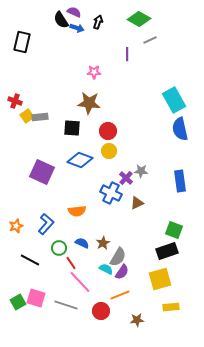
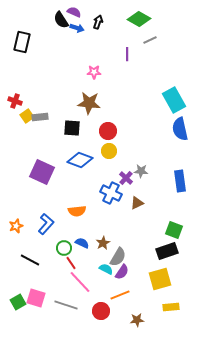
green circle at (59, 248): moved 5 px right
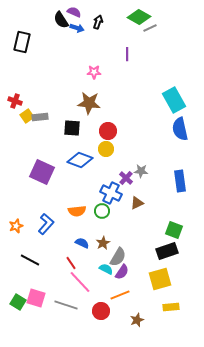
green diamond at (139, 19): moved 2 px up
gray line at (150, 40): moved 12 px up
yellow circle at (109, 151): moved 3 px left, 2 px up
green circle at (64, 248): moved 38 px right, 37 px up
green square at (18, 302): rotated 28 degrees counterclockwise
brown star at (137, 320): rotated 16 degrees counterclockwise
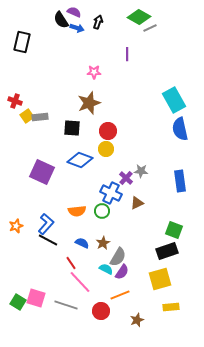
brown star at (89, 103): rotated 25 degrees counterclockwise
black line at (30, 260): moved 18 px right, 20 px up
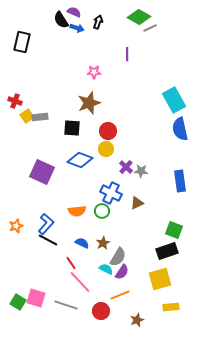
purple cross at (126, 178): moved 11 px up
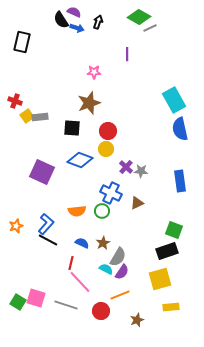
red line at (71, 263): rotated 48 degrees clockwise
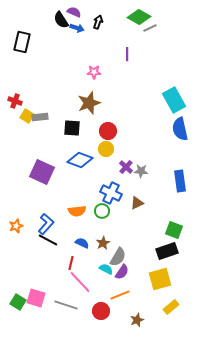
yellow square at (27, 116): rotated 24 degrees counterclockwise
yellow rectangle at (171, 307): rotated 35 degrees counterclockwise
